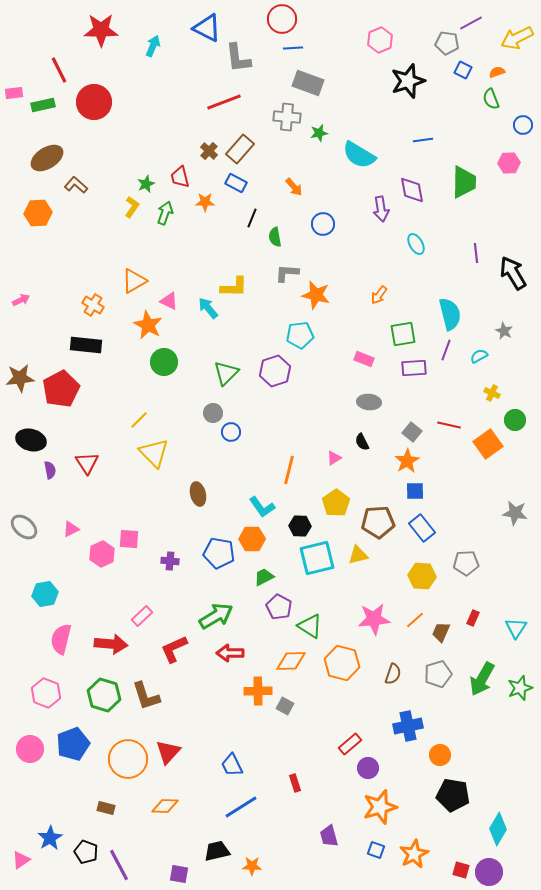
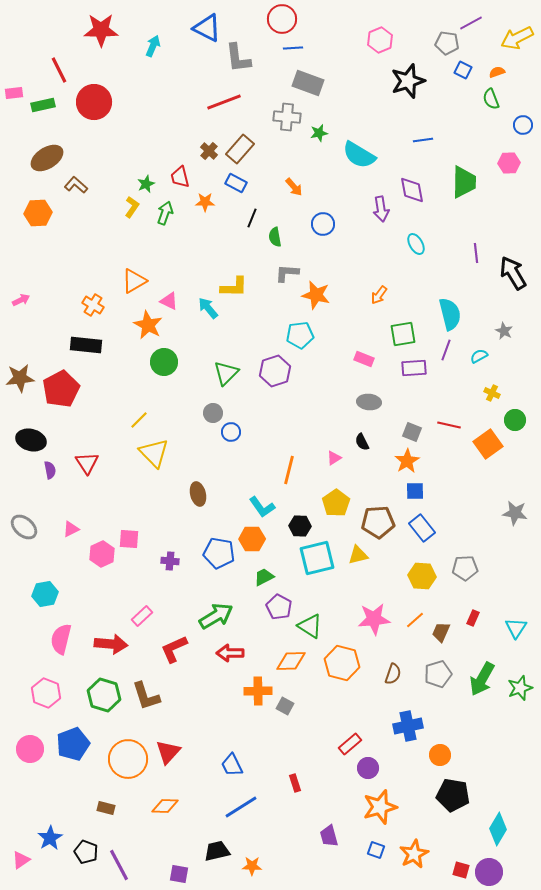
gray square at (412, 432): rotated 18 degrees counterclockwise
gray pentagon at (466, 563): moved 1 px left, 5 px down
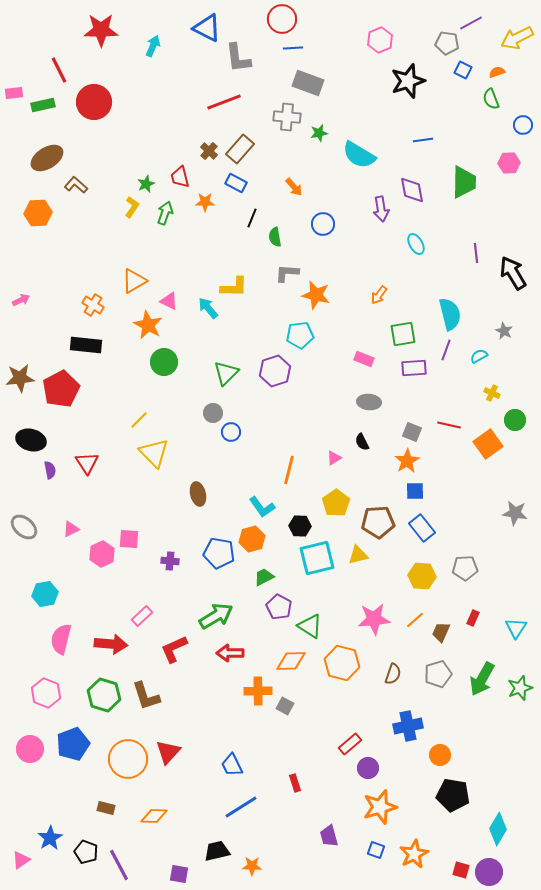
orange hexagon at (252, 539): rotated 15 degrees counterclockwise
orange diamond at (165, 806): moved 11 px left, 10 px down
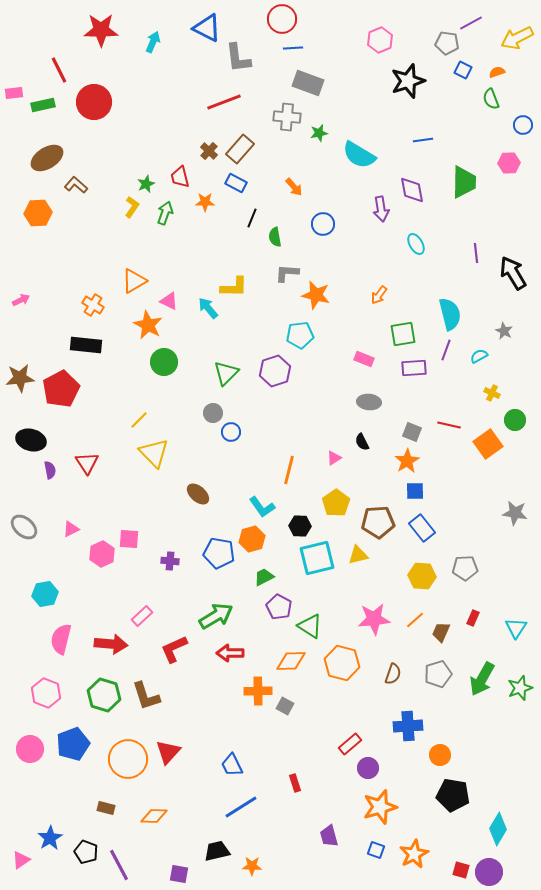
cyan arrow at (153, 46): moved 4 px up
brown ellipse at (198, 494): rotated 35 degrees counterclockwise
blue cross at (408, 726): rotated 8 degrees clockwise
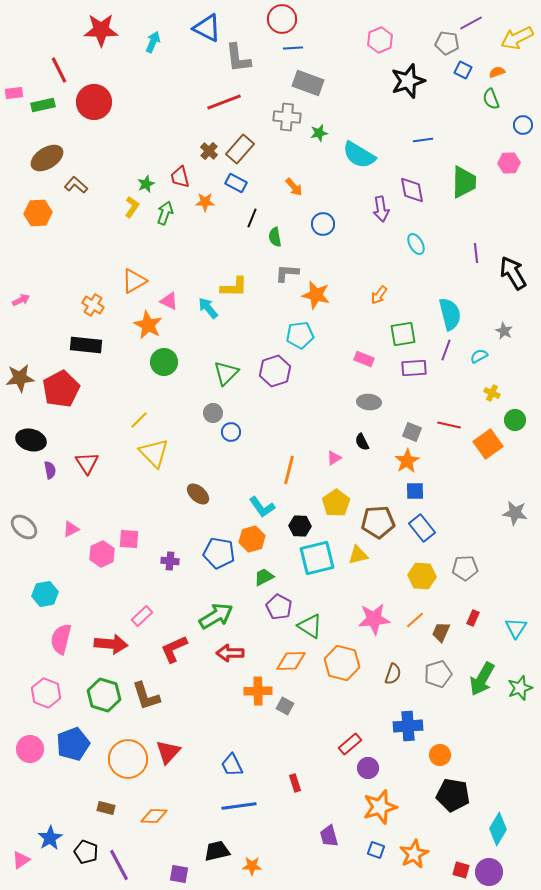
blue line at (241, 807): moved 2 px left, 1 px up; rotated 24 degrees clockwise
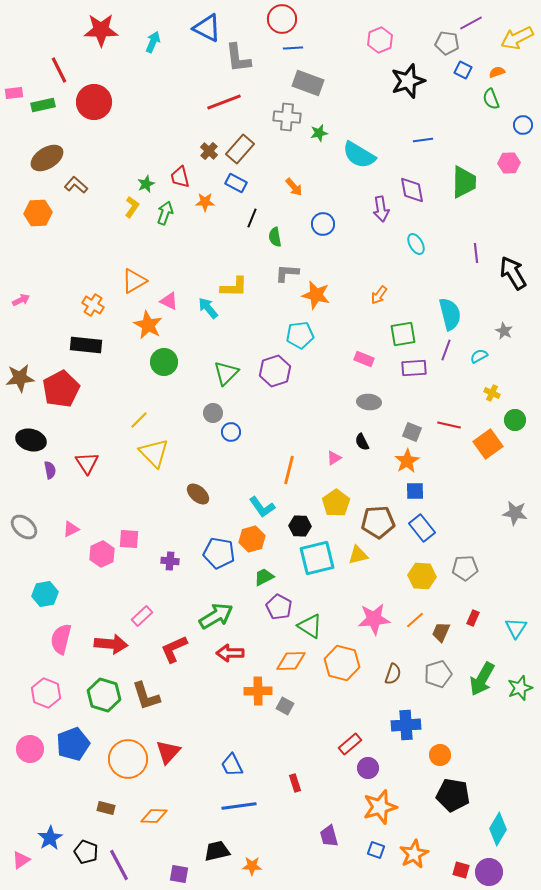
blue cross at (408, 726): moved 2 px left, 1 px up
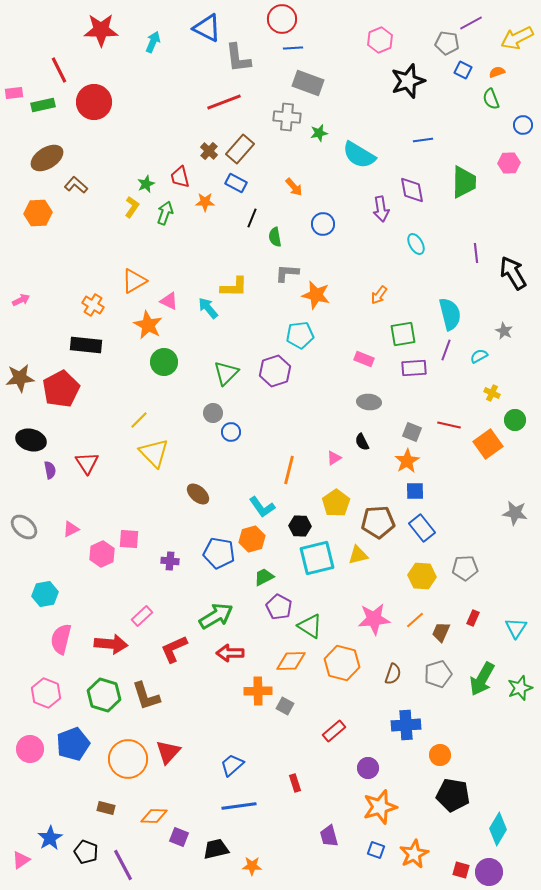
red rectangle at (350, 744): moved 16 px left, 13 px up
blue trapezoid at (232, 765): rotated 75 degrees clockwise
black trapezoid at (217, 851): moved 1 px left, 2 px up
purple line at (119, 865): moved 4 px right
purple square at (179, 874): moved 37 px up; rotated 12 degrees clockwise
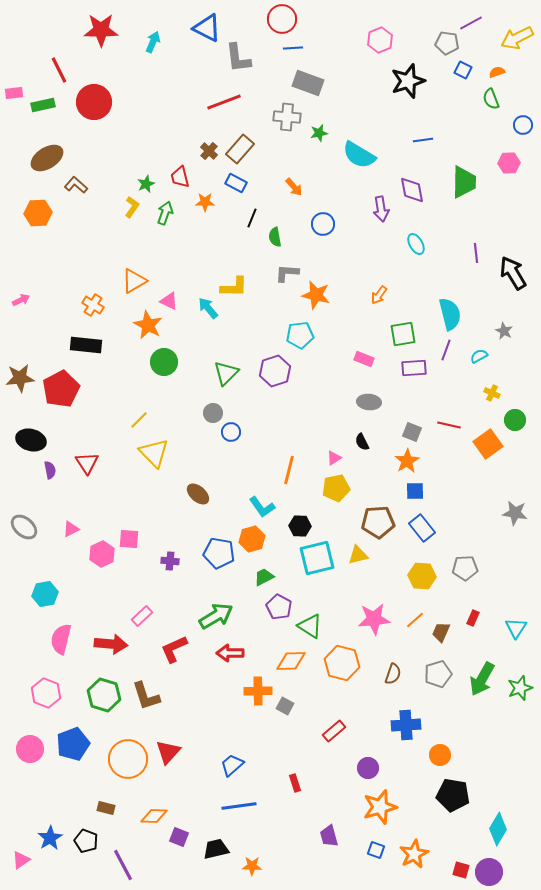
yellow pentagon at (336, 503): moved 15 px up; rotated 24 degrees clockwise
black pentagon at (86, 852): moved 11 px up
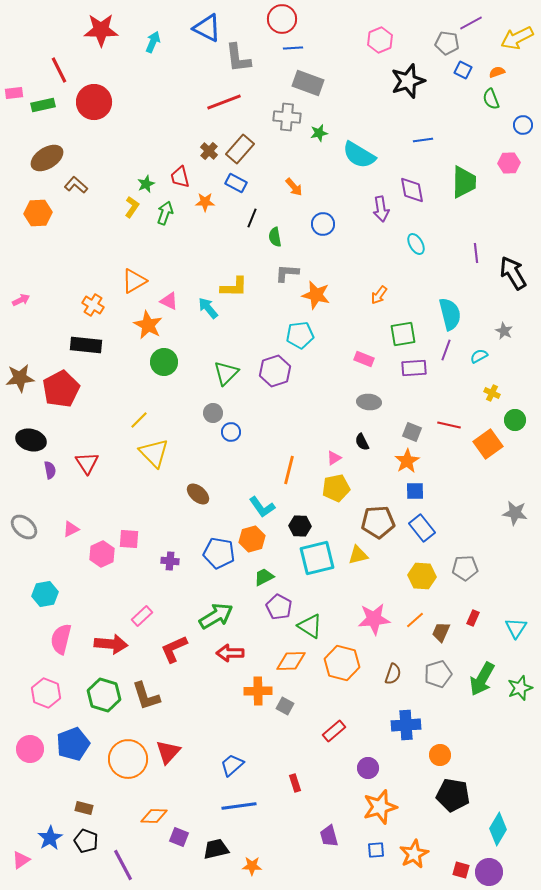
brown rectangle at (106, 808): moved 22 px left
blue square at (376, 850): rotated 24 degrees counterclockwise
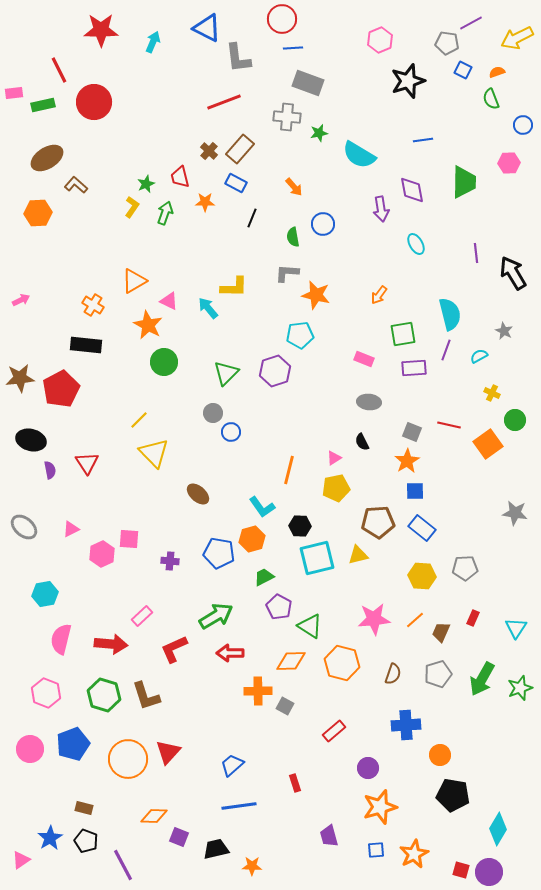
green semicircle at (275, 237): moved 18 px right
blue rectangle at (422, 528): rotated 12 degrees counterclockwise
